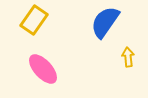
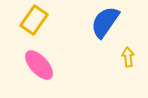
pink ellipse: moved 4 px left, 4 px up
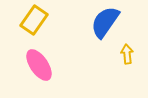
yellow arrow: moved 1 px left, 3 px up
pink ellipse: rotated 8 degrees clockwise
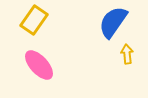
blue semicircle: moved 8 px right
pink ellipse: rotated 8 degrees counterclockwise
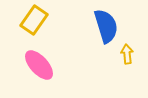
blue semicircle: moved 7 px left, 4 px down; rotated 128 degrees clockwise
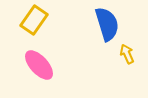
blue semicircle: moved 1 px right, 2 px up
yellow arrow: rotated 18 degrees counterclockwise
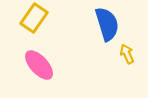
yellow rectangle: moved 2 px up
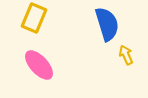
yellow rectangle: rotated 12 degrees counterclockwise
yellow arrow: moved 1 px left, 1 px down
